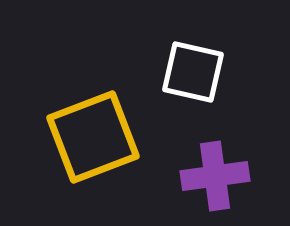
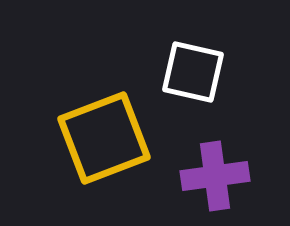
yellow square: moved 11 px right, 1 px down
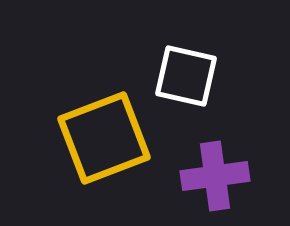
white square: moved 7 px left, 4 px down
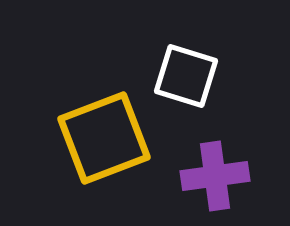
white square: rotated 4 degrees clockwise
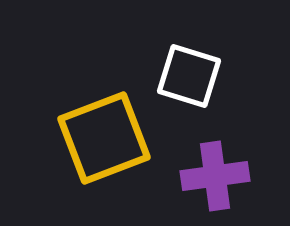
white square: moved 3 px right
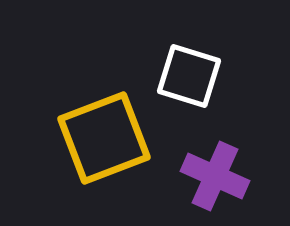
purple cross: rotated 32 degrees clockwise
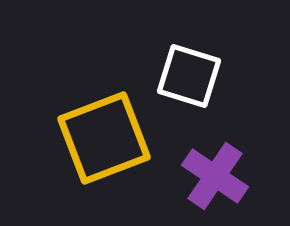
purple cross: rotated 10 degrees clockwise
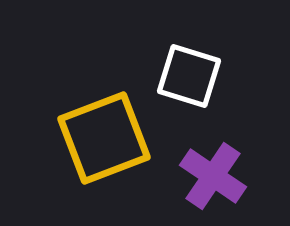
purple cross: moved 2 px left
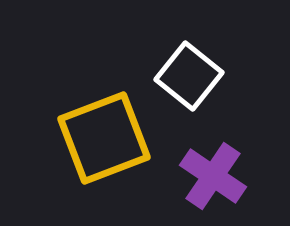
white square: rotated 22 degrees clockwise
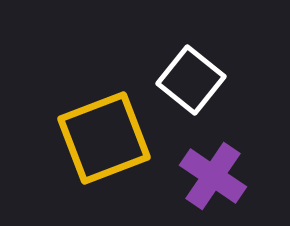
white square: moved 2 px right, 4 px down
